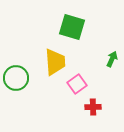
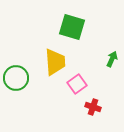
red cross: rotated 21 degrees clockwise
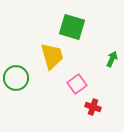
yellow trapezoid: moved 3 px left, 6 px up; rotated 12 degrees counterclockwise
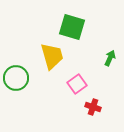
green arrow: moved 2 px left, 1 px up
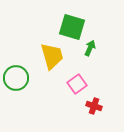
green arrow: moved 20 px left, 10 px up
red cross: moved 1 px right, 1 px up
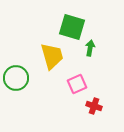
green arrow: rotated 14 degrees counterclockwise
pink square: rotated 12 degrees clockwise
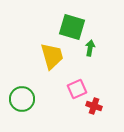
green circle: moved 6 px right, 21 px down
pink square: moved 5 px down
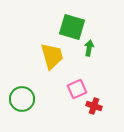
green arrow: moved 1 px left
